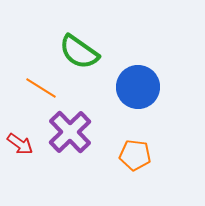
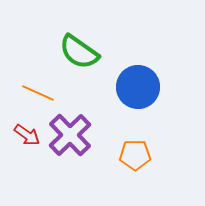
orange line: moved 3 px left, 5 px down; rotated 8 degrees counterclockwise
purple cross: moved 3 px down
red arrow: moved 7 px right, 9 px up
orange pentagon: rotated 8 degrees counterclockwise
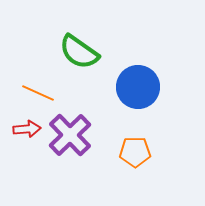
red arrow: moved 6 px up; rotated 40 degrees counterclockwise
orange pentagon: moved 3 px up
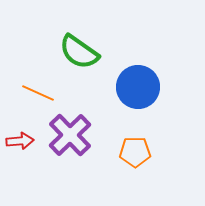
red arrow: moved 7 px left, 12 px down
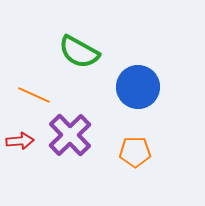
green semicircle: rotated 6 degrees counterclockwise
orange line: moved 4 px left, 2 px down
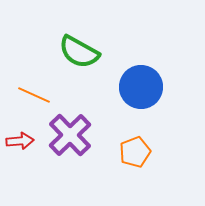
blue circle: moved 3 px right
orange pentagon: rotated 20 degrees counterclockwise
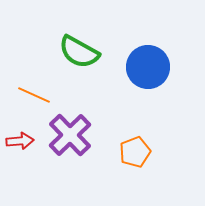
blue circle: moved 7 px right, 20 px up
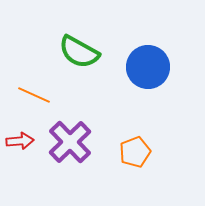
purple cross: moved 7 px down
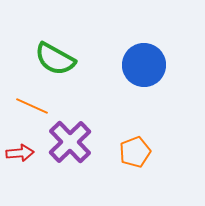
green semicircle: moved 24 px left, 7 px down
blue circle: moved 4 px left, 2 px up
orange line: moved 2 px left, 11 px down
red arrow: moved 12 px down
